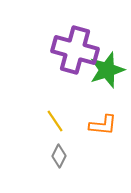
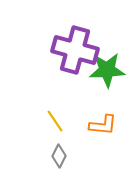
green star: rotated 15 degrees clockwise
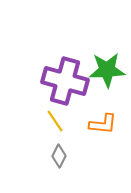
purple cross: moved 10 px left, 31 px down
orange L-shape: moved 1 px up
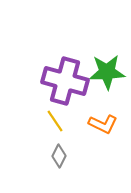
green star: moved 2 px down
orange L-shape: rotated 20 degrees clockwise
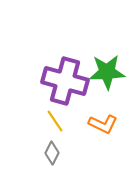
gray diamond: moved 7 px left, 3 px up
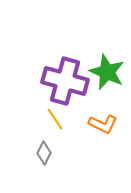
green star: rotated 27 degrees clockwise
yellow line: moved 2 px up
gray diamond: moved 8 px left
